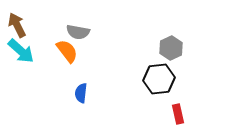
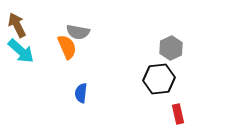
orange semicircle: moved 4 px up; rotated 15 degrees clockwise
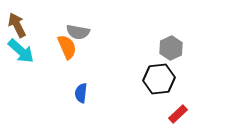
red rectangle: rotated 60 degrees clockwise
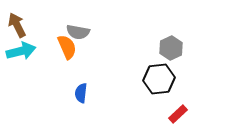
cyan arrow: rotated 56 degrees counterclockwise
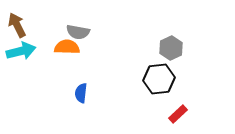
orange semicircle: rotated 65 degrees counterclockwise
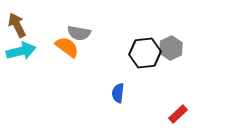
gray semicircle: moved 1 px right, 1 px down
orange semicircle: rotated 35 degrees clockwise
black hexagon: moved 14 px left, 26 px up
blue semicircle: moved 37 px right
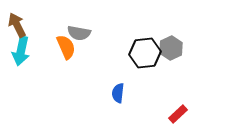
orange semicircle: moved 1 px left; rotated 30 degrees clockwise
cyan arrow: rotated 116 degrees clockwise
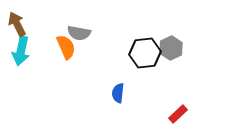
brown arrow: moved 1 px up
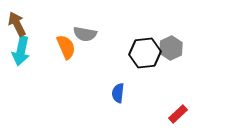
gray semicircle: moved 6 px right, 1 px down
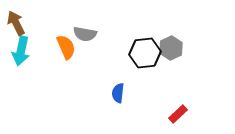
brown arrow: moved 1 px left, 1 px up
